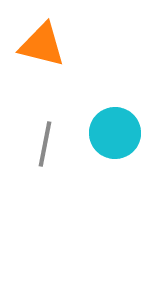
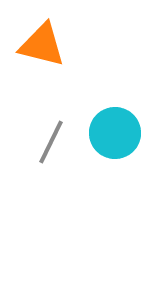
gray line: moved 6 px right, 2 px up; rotated 15 degrees clockwise
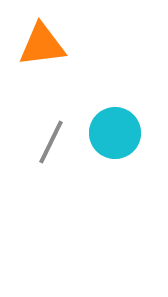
orange triangle: rotated 21 degrees counterclockwise
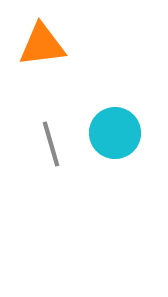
gray line: moved 2 px down; rotated 42 degrees counterclockwise
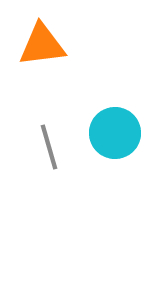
gray line: moved 2 px left, 3 px down
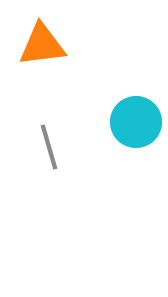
cyan circle: moved 21 px right, 11 px up
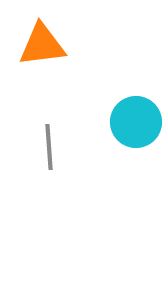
gray line: rotated 12 degrees clockwise
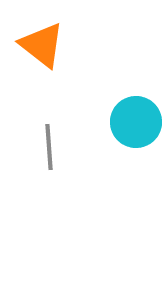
orange triangle: rotated 45 degrees clockwise
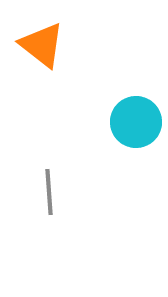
gray line: moved 45 px down
